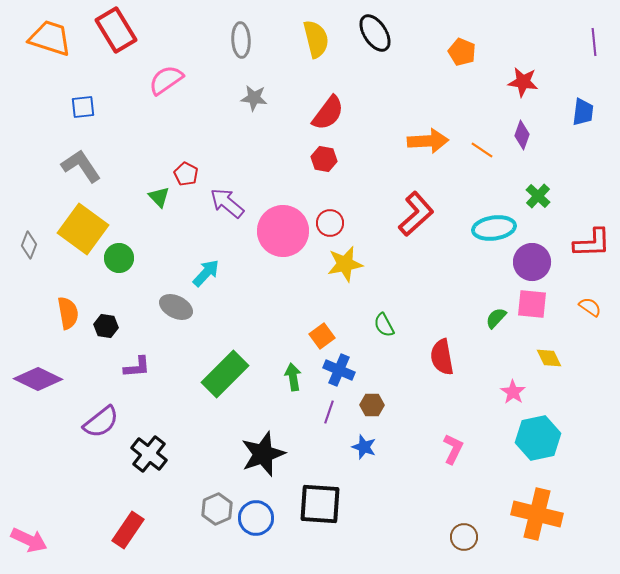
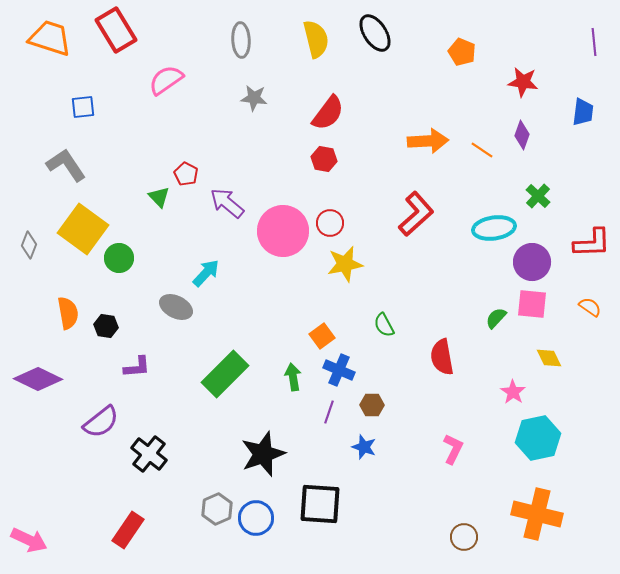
gray L-shape at (81, 166): moved 15 px left, 1 px up
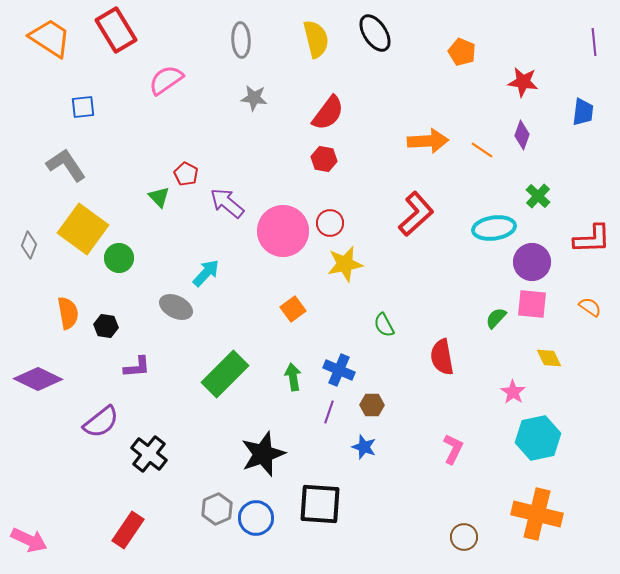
orange trapezoid at (50, 38): rotated 15 degrees clockwise
red L-shape at (592, 243): moved 4 px up
orange square at (322, 336): moved 29 px left, 27 px up
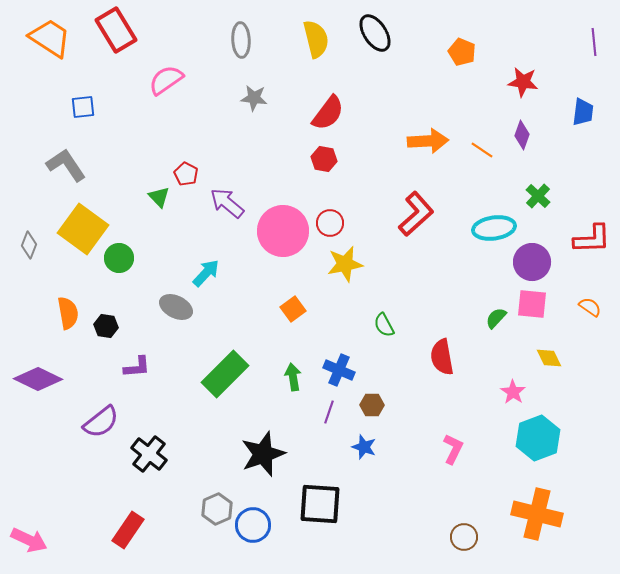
cyan hexagon at (538, 438): rotated 9 degrees counterclockwise
blue circle at (256, 518): moved 3 px left, 7 px down
